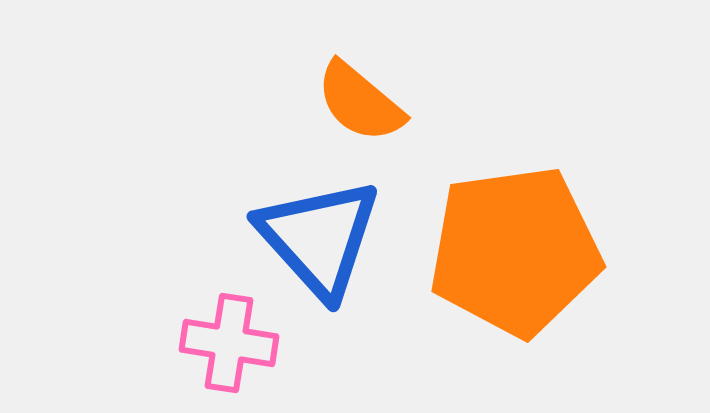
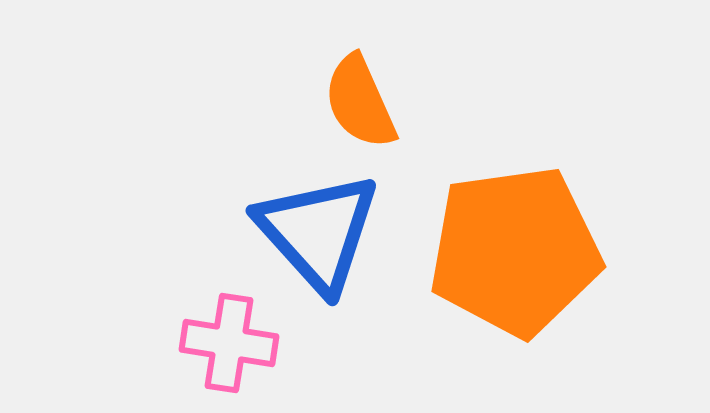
orange semicircle: rotated 26 degrees clockwise
blue triangle: moved 1 px left, 6 px up
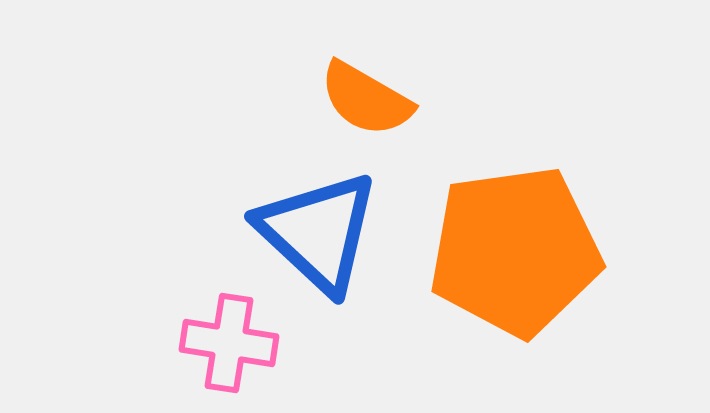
orange semicircle: moved 6 px right, 3 px up; rotated 36 degrees counterclockwise
blue triangle: rotated 5 degrees counterclockwise
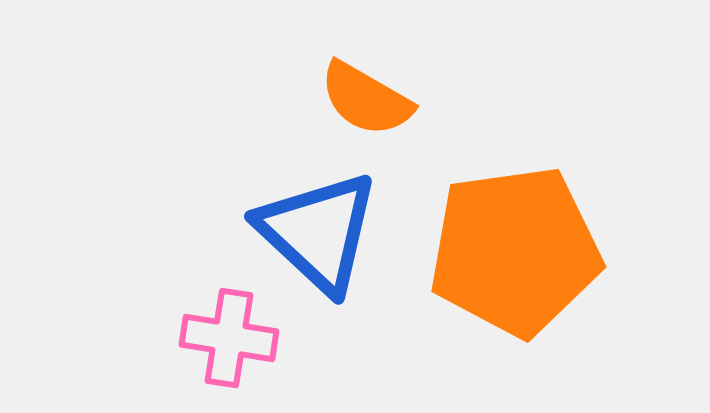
pink cross: moved 5 px up
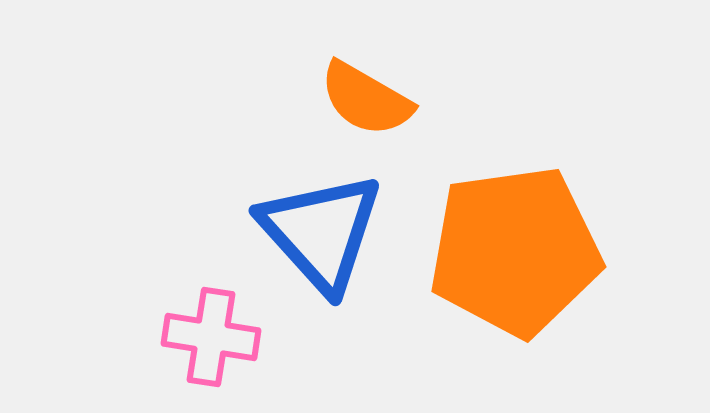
blue triangle: moved 3 px right; rotated 5 degrees clockwise
pink cross: moved 18 px left, 1 px up
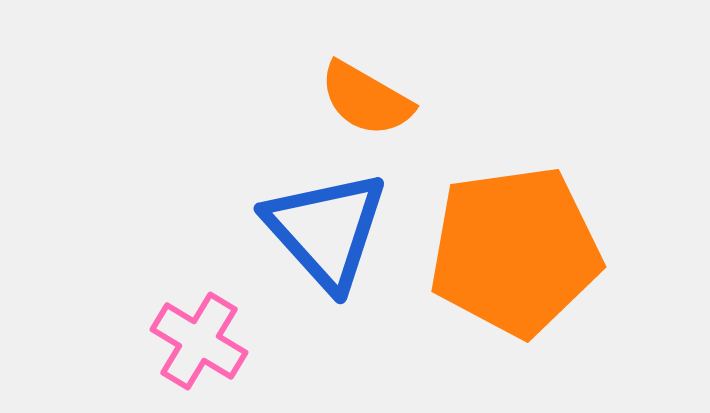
blue triangle: moved 5 px right, 2 px up
pink cross: moved 12 px left, 4 px down; rotated 22 degrees clockwise
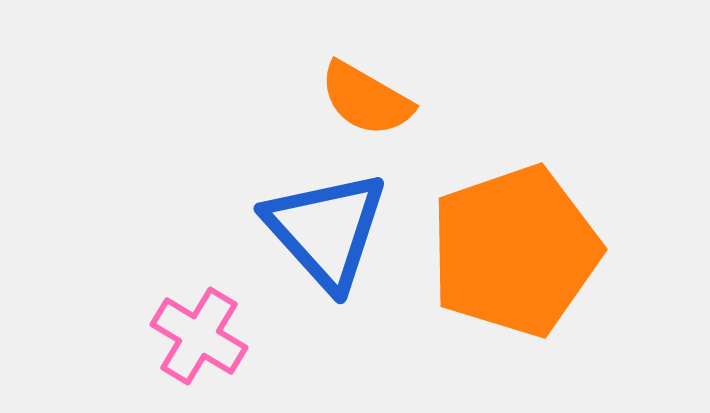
orange pentagon: rotated 11 degrees counterclockwise
pink cross: moved 5 px up
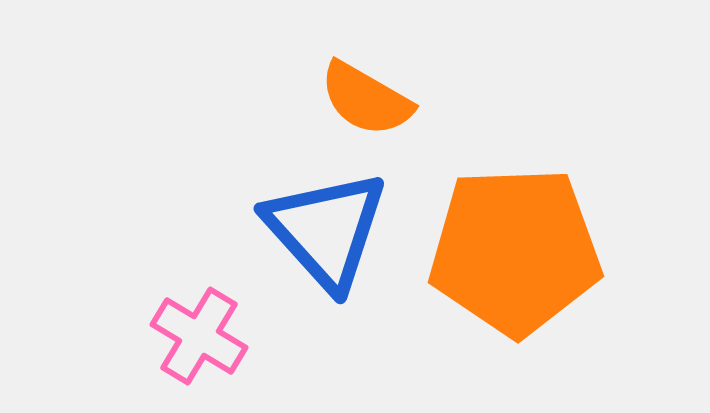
orange pentagon: rotated 17 degrees clockwise
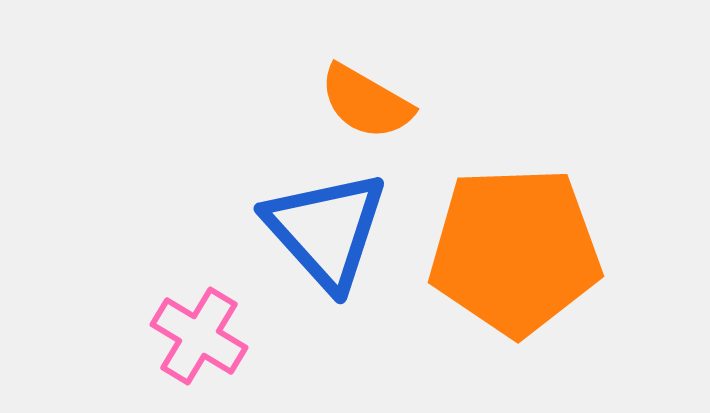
orange semicircle: moved 3 px down
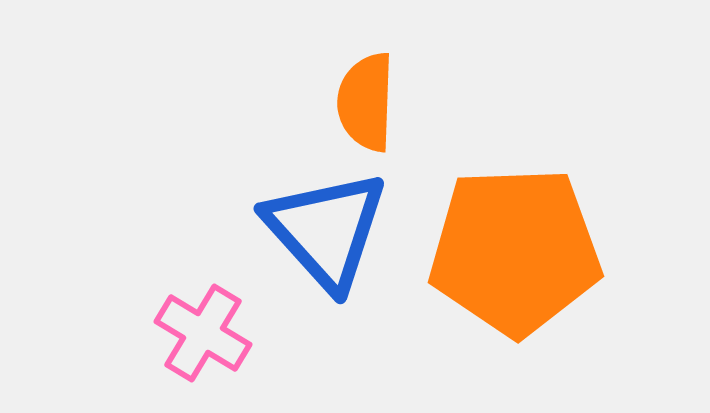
orange semicircle: rotated 62 degrees clockwise
pink cross: moved 4 px right, 3 px up
